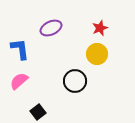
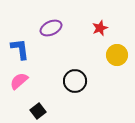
yellow circle: moved 20 px right, 1 px down
black square: moved 1 px up
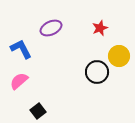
blue L-shape: moved 1 px right; rotated 20 degrees counterclockwise
yellow circle: moved 2 px right, 1 px down
black circle: moved 22 px right, 9 px up
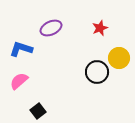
blue L-shape: rotated 45 degrees counterclockwise
yellow circle: moved 2 px down
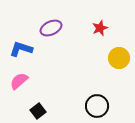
black circle: moved 34 px down
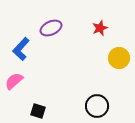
blue L-shape: rotated 65 degrees counterclockwise
pink semicircle: moved 5 px left
black square: rotated 35 degrees counterclockwise
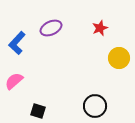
blue L-shape: moved 4 px left, 6 px up
black circle: moved 2 px left
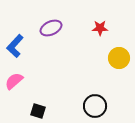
red star: rotated 21 degrees clockwise
blue L-shape: moved 2 px left, 3 px down
